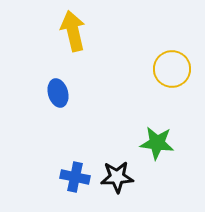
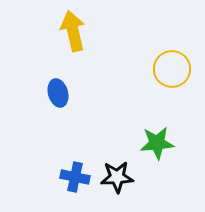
green star: rotated 12 degrees counterclockwise
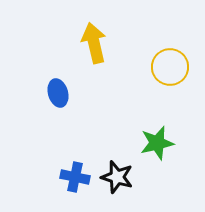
yellow arrow: moved 21 px right, 12 px down
yellow circle: moved 2 px left, 2 px up
green star: rotated 8 degrees counterclockwise
black star: rotated 20 degrees clockwise
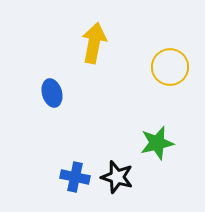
yellow arrow: rotated 24 degrees clockwise
blue ellipse: moved 6 px left
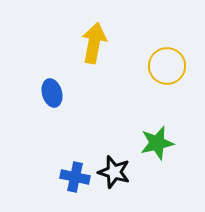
yellow circle: moved 3 px left, 1 px up
black star: moved 3 px left, 5 px up
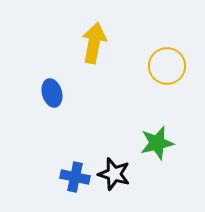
black star: moved 2 px down
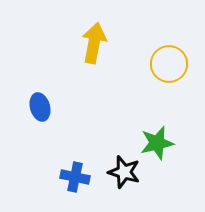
yellow circle: moved 2 px right, 2 px up
blue ellipse: moved 12 px left, 14 px down
black star: moved 10 px right, 2 px up
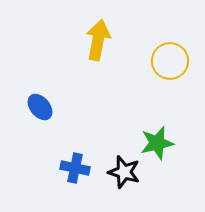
yellow arrow: moved 4 px right, 3 px up
yellow circle: moved 1 px right, 3 px up
blue ellipse: rotated 24 degrees counterclockwise
blue cross: moved 9 px up
